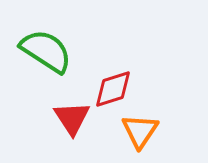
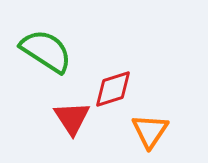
orange triangle: moved 10 px right
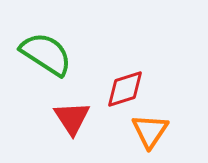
green semicircle: moved 3 px down
red diamond: moved 12 px right
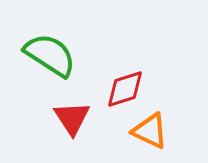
green semicircle: moved 4 px right, 1 px down
orange triangle: rotated 39 degrees counterclockwise
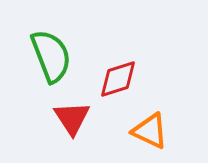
green semicircle: moved 1 px right, 1 px down; rotated 36 degrees clockwise
red diamond: moved 7 px left, 10 px up
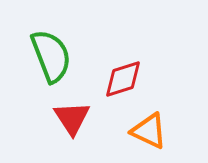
red diamond: moved 5 px right
orange triangle: moved 1 px left
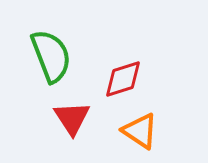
orange triangle: moved 9 px left; rotated 9 degrees clockwise
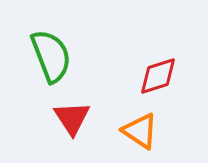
red diamond: moved 35 px right, 3 px up
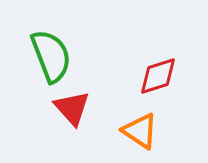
red triangle: moved 10 px up; rotated 9 degrees counterclockwise
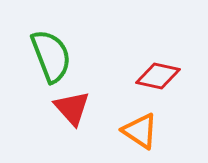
red diamond: rotated 30 degrees clockwise
